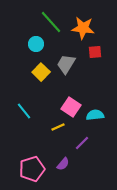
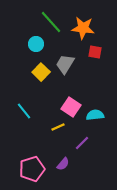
red square: rotated 16 degrees clockwise
gray trapezoid: moved 1 px left
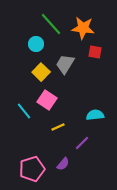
green line: moved 2 px down
pink square: moved 24 px left, 7 px up
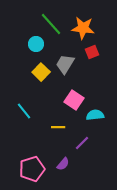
red square: moved 3 px left; rotated 32 degrees counterclockwise
pink square: moved 27 px right
yellow line: rotated 24 degrees clockwise
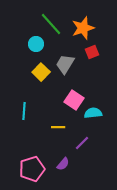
orange star: rotated 25 degrees counterclockwise
cyan line: rotated 42 degrees clockwise
cyan semicircle: moved 2 px left, 2 px up
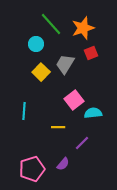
red square: moved 1 px left, 1 px down
pink square: rotated 18 degrees clockwise
